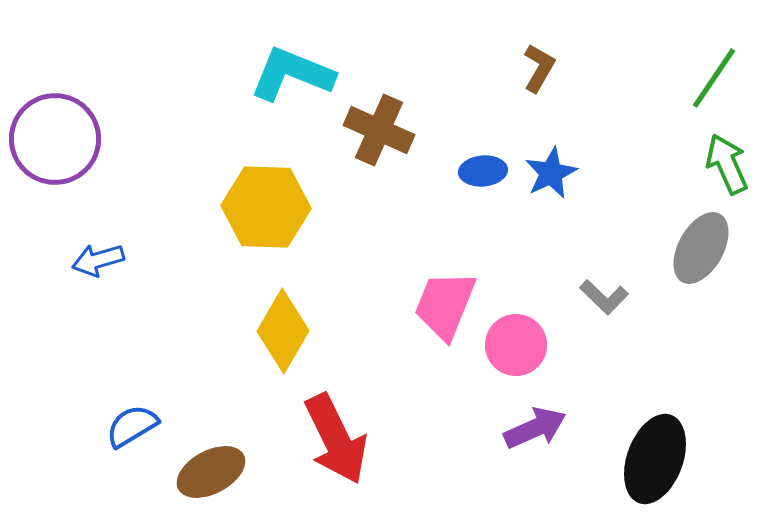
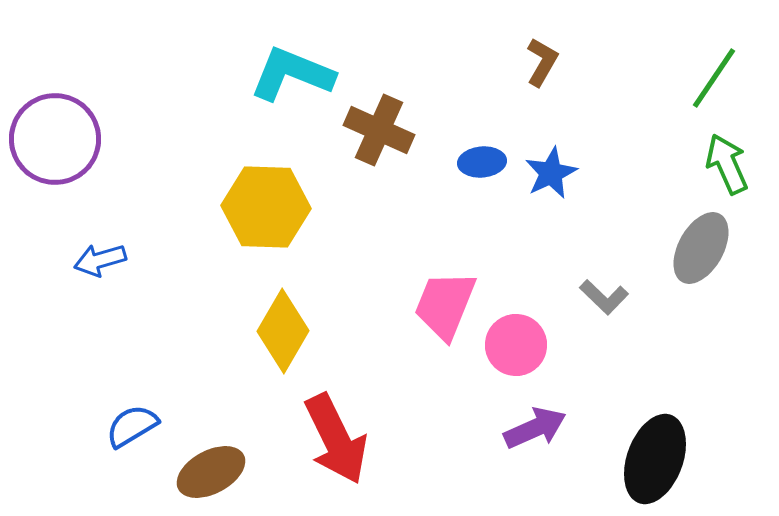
brown L-shape: moved 3 px right, 6 px up
blue ellipse: moved 1 px left, 9 px up
blue arrow: moved 2 px right
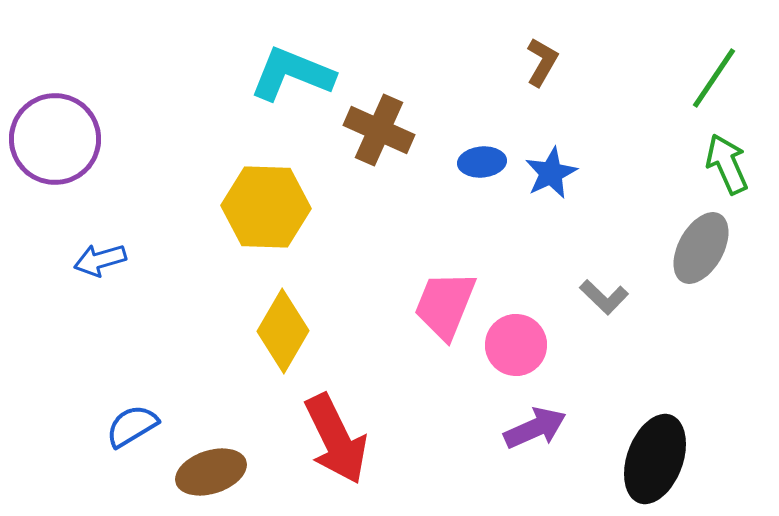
brown ellipse: rotated 10 degrees clockwise
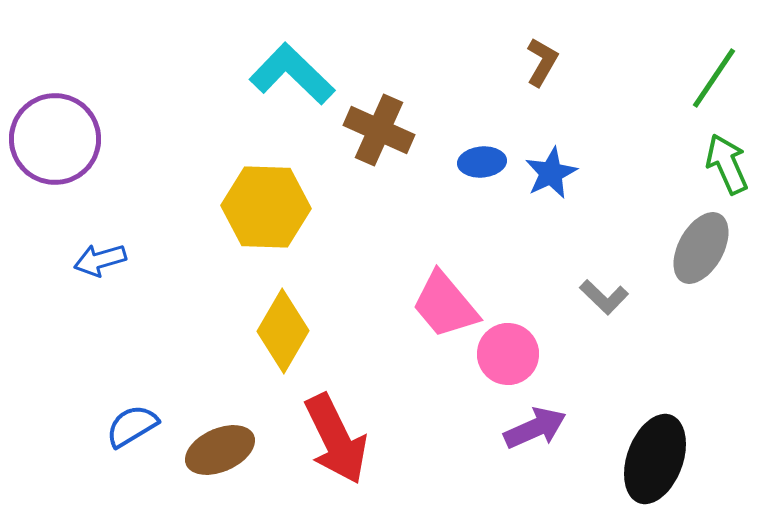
cyan L-shape: rotated 22 degrees clockwise
pink trapezoid: rotated 62 degrees counterclockwise
pink circle: moved 8 px left, 9 px down
brown ellipse: moved 9 px right, 22 px up; rotated 6 degrees counterclockwise
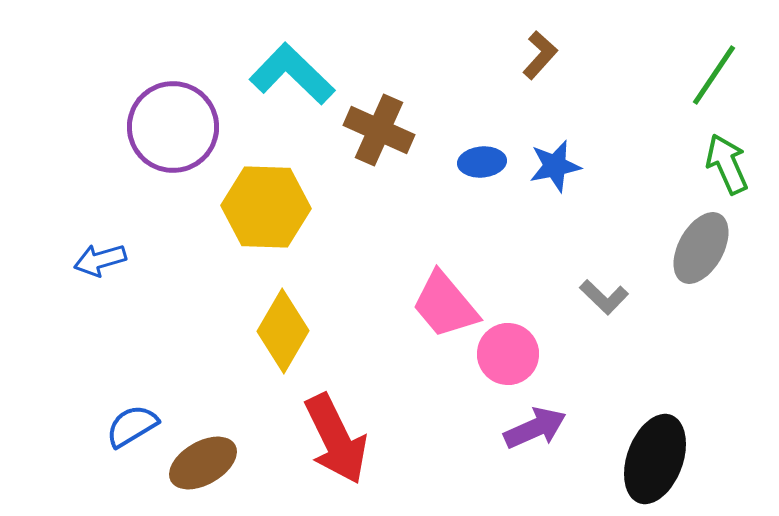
brown L-shape: moved 2 px left, 7 px up; rotated 12 degrees clockwise
green line: moved 3 px up
purple circle: moved 118 px right, 12 px up
blue star: moved 4 px right, 7 px up; rotated 14 degrees clockwise
brown ellipse: moved 17 px left, 13 px down; rotated 6 degrees counterclockwise
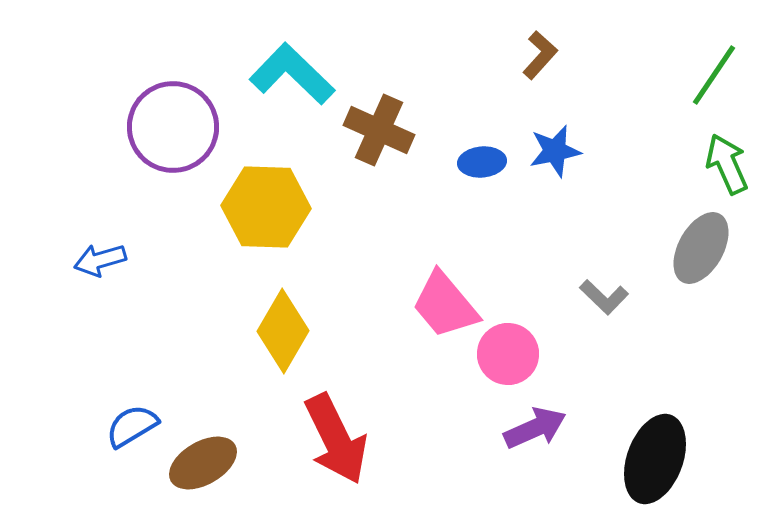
blue star: moved 15 px up
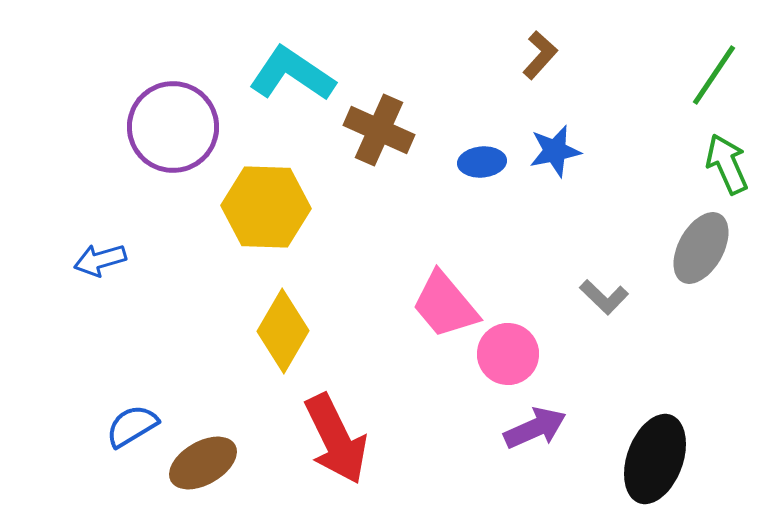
cyan L-shape: rotated 10 degrees counterclockwise
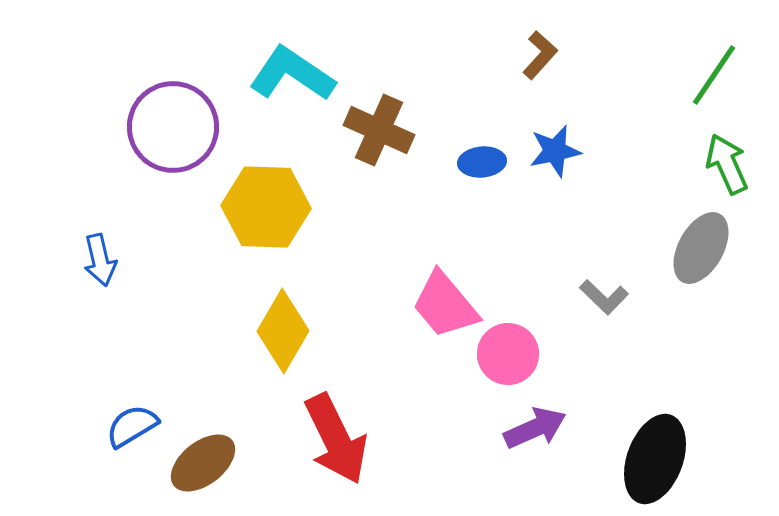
blue arrow: rotated 87 degrees counterclockwise
brown ellipse: rotated 8 degrees counterclockwise
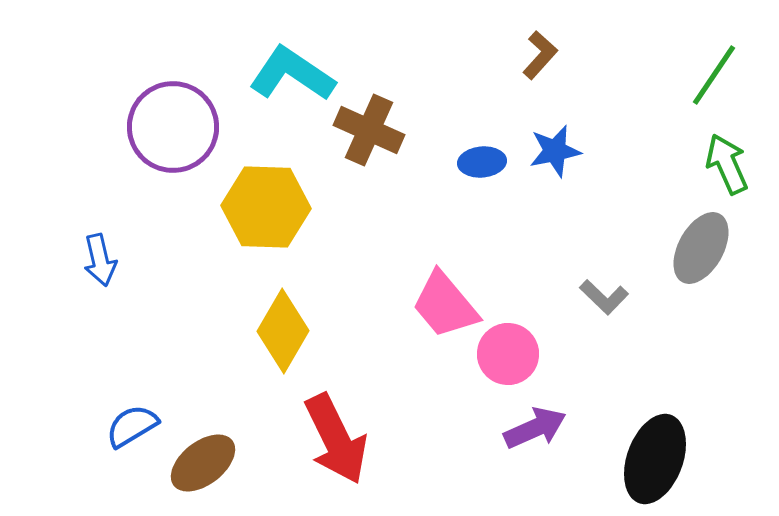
brown cross: moved 10 px left
